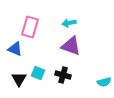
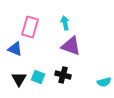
cyan arrow: moved 4 px left; rotated 88 degrees clockwise
cyan square: moved 4 px down
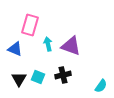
cyan arrow: moved 17 px left, 21 px down
pink rectangle: moved 2 px up
black cross: rotated 28 degrees counterclockwise
cyan semicircle: moved 3 px left, 4 px down; rotated 40 degrees counterclockwise
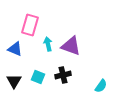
black triangle: moved 5 px left, 2 px down
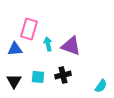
pink rectangle: moved 1 px left, 4 px down
blue triangle: rotated 28 degrees counterclockwise
cyan square: rotated 16 degrees counterclockwise
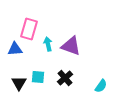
black cross: moved 2 px right, 3 px down; rotated 28 degrees counterclockwise
black triangle: moved 5 px right, 2 px down
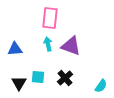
pink rectangle: moved 21 px right, 11 px up; rotated 10 degrees counterclockwise
